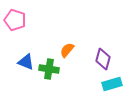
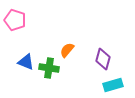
green cross: moved 1 px up
cyan rectangle: moved 1 px right, 1 px down
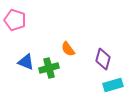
orange semicircle: moved 1 px right, 1 px up; rotated 77 degrees counterclockwise
green cross: rotated 24 degrees counterclockwise
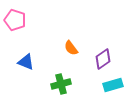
orange semicircle: moved 3 px right, 1 px up
purple diamond: rotated 40 degrees clockwise
green cross: moved 12 px right, 16 px down
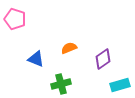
pink pentagon: moved 1 px up
orange semicircle: moved 2 px left; rotated 105 degrees clockwise
blue triangle: moved 10 px right, 3 px up
cyan rectangle: moved 7 px right
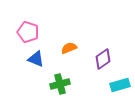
pink pentagon: moved 13 px right, 13 px down
green cross: moved 1 px left
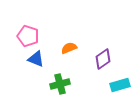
pink pentagon: moved 4 px down
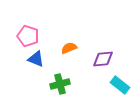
purple diamond: rotated 30 degrees clockwise
cyan rectangle: rotated 54 degrees clockwise
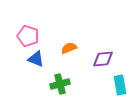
cyan rectangle: rotated 42 degrees clockwise
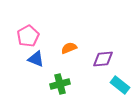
pink pentagon: rotated 25 degrees clockwise
cyan rectangle: rotated 42 degrees counterclockwise
